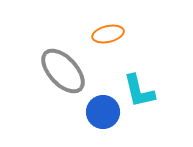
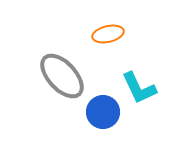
gray ellipse: moved 1 px left, 5 px down
cyan L-shape: moved 3 px up; rotated 12 degrees counterclockwise
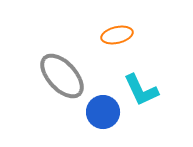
orange ellipse: moved 9 px right, 1 px down
cyan L-shape: moved 2 px right, 2 px down
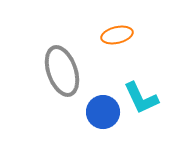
gray ellipse: moved 5 px up; rotated 24 degrees clockwise
cyan L-shape: moved 8 px down
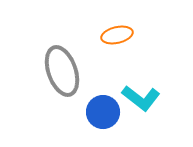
cyan L-shape: rotated 27 degrees counterclockwise
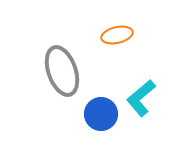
cyan L-shape: rotated 102 degrees clockwise
blue circle: moved 2 px left, 2 px down
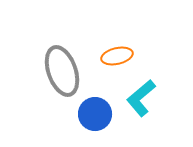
orange ellipse: moved 21 px down
blue circle: moved 6 px left
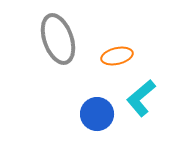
gray ellipse: moved 4 px left, 32 px up
blue circle: moved 2 px right
